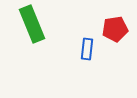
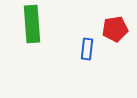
green rectangle: rotated 18 degrees clockwise
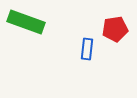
green rectangle: moved 6 px left, 2 px up; rotated 66 degrees counterclockwise
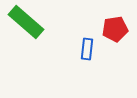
green rectangle: rotated 21 degrees clockwise
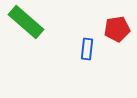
red pentagon: moved 2 px right
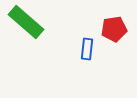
red pentagon: moved 3 px left
